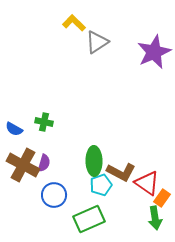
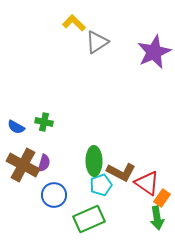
blue semicircle: moved 2 px right, 2 px up
green arrow: moved 2 px right
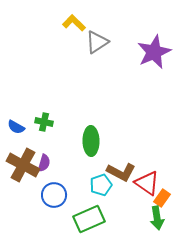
green ellipse: moved 3 px left, 20 px up
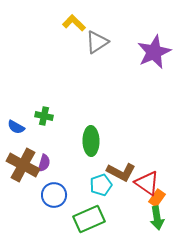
green cross: moved 6 px up
orange rectangle: moved 5 px left
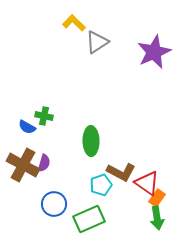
blue semicircle: moved 11 px right
blue circle: moved 9 px down
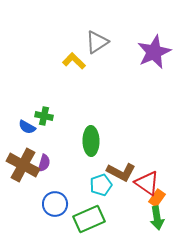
yellow L-shape: moved 38 px down
blue circle: moved 1 px right
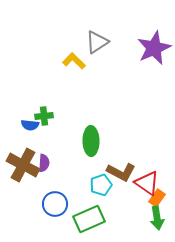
purple star: moved 4 px up
green cross: rotated 18 degrees counterclockwise
blue semicircle: moved 3 px right, 2 px up; rotated 24 degrees counterclockwise
purple semicircle: rotated 12 degrees counterclockwise
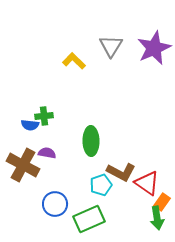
gray triangle: moved 14 px right, 4 px down; rotated 25 degrees counterclockwise
purple semicircle: moved 3 px right, 10 px up; rotated 84 degrees counterclockwise
orange rectangle: moved 5 px right, 4 px down
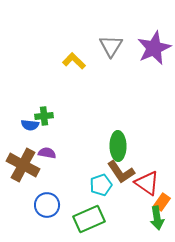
green ellipse: moved 27 px right, 5 px down
brown L-shape: rotated 28 degrees clockwise
blue circle: moved 8 px left, 1 px down
